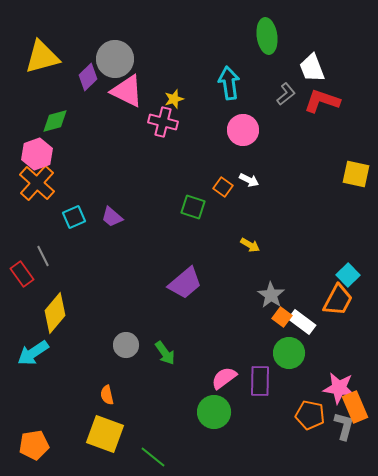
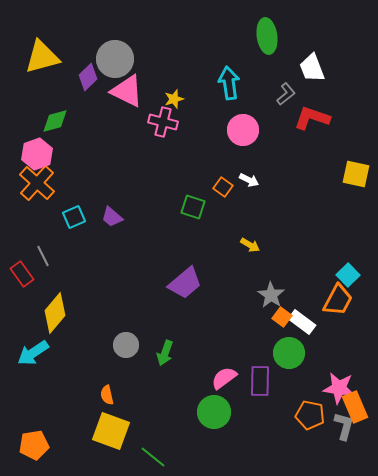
red L-shape at (322, 101): moved 10 px left, 17 px down
green arrow at (165, 353): rotated 55 degrees clockwise
yellow square at (105, 434): moved 6 px right, 3 px up
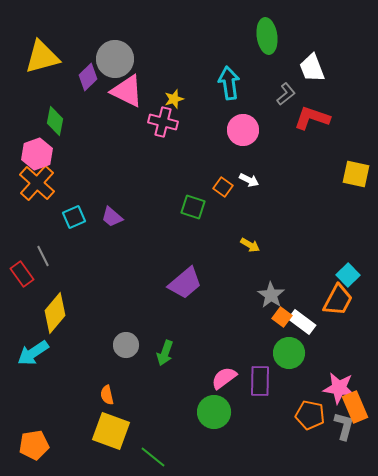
green diamond at (55, 121): rotated 64 degrees counterclockwise
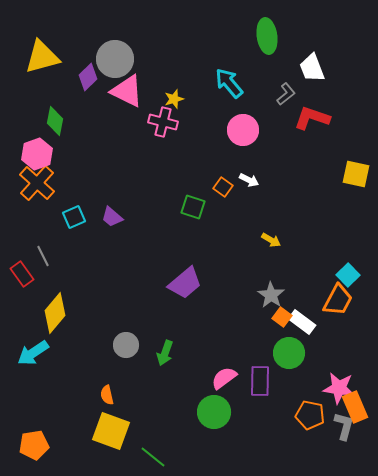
cyan arrow at (229, 83): rotated 32 degrees counterclockwise
yellow arrow at (250, 245): moved 21 px right, 5 px up
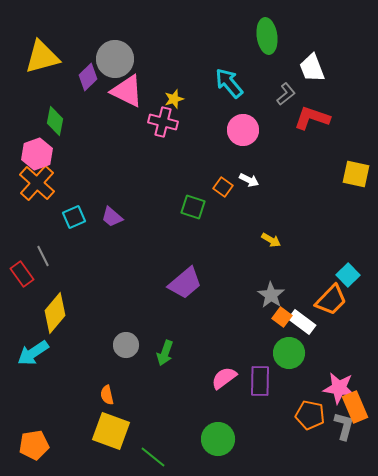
orange trapezoid at (338, 300): moved 7 px left; rotated 16 degrees clockwise
green circle at (214, 412): moved 4 px right, 27 px down
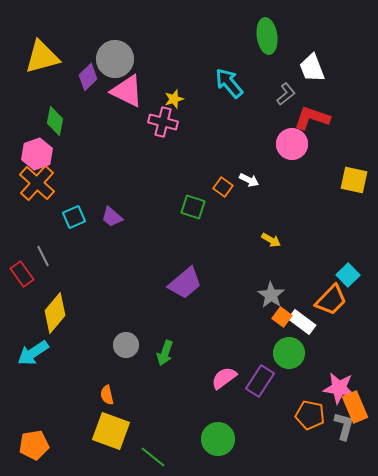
pink circle at (243, 130): moved 49 px right, 14 px down
yellow square at (356, 174): moved 2 px left, 6 px down
purple rectangle at (260, 381): rotated 32 degrees clockwise
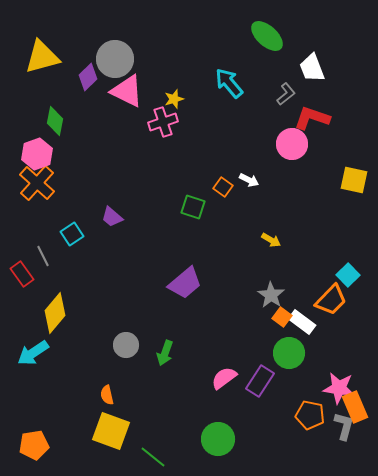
green ellipse at (267, 36): rotated 40 degrees counterclockwise
pink cross at (163, 122): rotated 32 degrees counterclockwise
cyan square at (74, 217): moved 2 px left, 17 px down; rotated 10 degrees counterclockwise
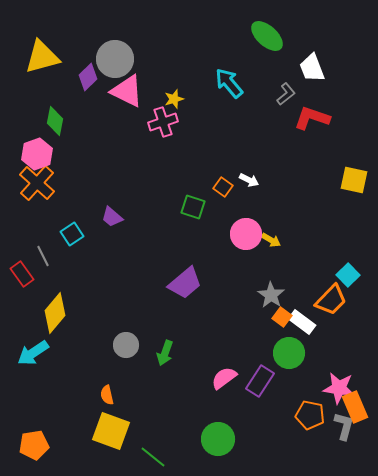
pink circle at (292, 144): moved 46 px left, 90 px down
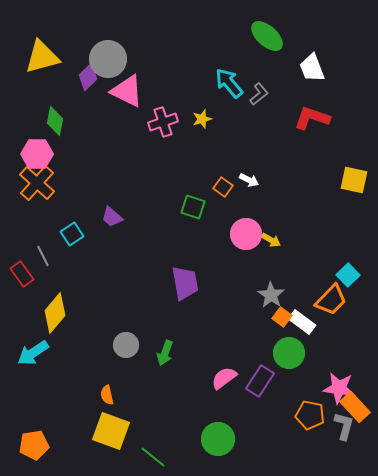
gray circle at (115, 59): moved 7 px left
gray L-shape at (286, 94): moved 27 px left
yellow star at (174, 99): moved 28 px right, 20 px down
pink hexagon at (37, 154): rotated 20 degrees clockwise
purple trapezoid at (185, 283): rotated 60 degrees counterclockwise
orange rectangle at (355, 407): rotated 20 degrees counterclockwise
